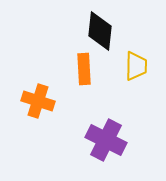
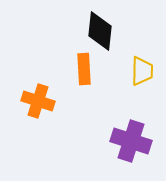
yellow trapezoid: moved 6 px right, 5 px down
purple cross: moved 25 px right, 1 px down; rotated 9 degrees counterclockwise
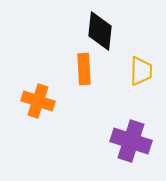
yellow trapezoid: moved 1 px left
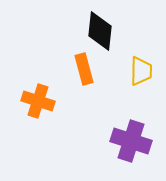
orange rectangle: rotated 12 degrees counterclockwise
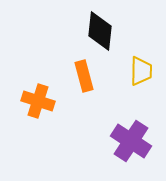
orange rectangle: moved 7 px down
purple cross: rotated 15 degrees clockwise
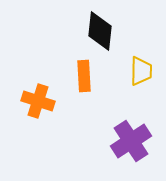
orange rectangle: rotated 12 degrees clockwise
purple cross: rotated 24 degrees clockwise
